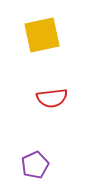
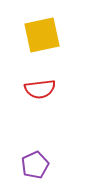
red semicircle: moved 12 px left, 9 px up
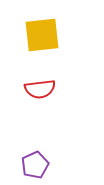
yellow square: rotated 6 degrees clockwise
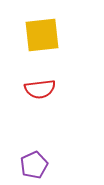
purple pentagon: moved 1 px left
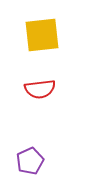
purple pentagon: moved 4 px left, 4 px up
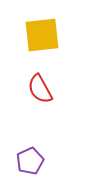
red semicircle: rotated 68 degrees clockwise
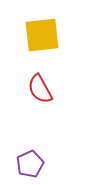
purple pentagon: moved 3 px down
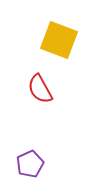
yellow square: moved 17 px right, 5 px down; rotated 27 degrees clockwise
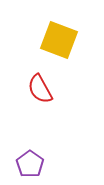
purple pentagon: rotated 12 degrees counterclockwise
